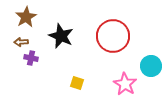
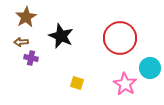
red circle: moved 7 px right, 2 px down
cyan circle: moved 1 px left, 2 px down
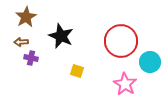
red circle: moved 1 px right, 3 px down
cyan circle: moved 6 px up
yellow square: moved 12 px up
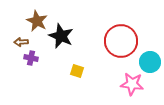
brown star: moved 11 px right, 4 px down; rotated 15 degrees counterclockwise
pink star: moved 7 px right; rotated 25 degrees counterclockwise
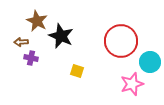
pink star: rotated 25 degrees counterclockwise
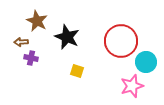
black star: moved 6 px right, 1 px down
cyan circle: moved 4 px left
pink star: moved 2 px down
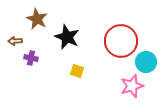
brown star: moved 2 px up
brown arrow: moved 6 px left, 1 px up
